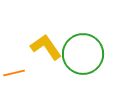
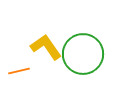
orange line: moved 5 px right, 2 px up
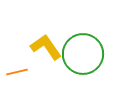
orange line: moved 2 px left, 1 px down
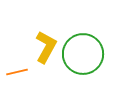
yellow L-shape: rotated 64 degrees clockwise
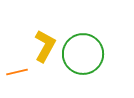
yellow L-shape: moved 1 px left, 1 px up
